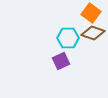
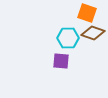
orange square: moved 4 px left; rotated 18 degrees counterclockwise
purple square: rotated 30 degrees clockwise
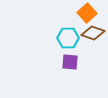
orange square: rotated 30 degrees clockwise
purple square: moved 9 px right, 1 px down
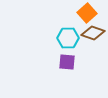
purple square: moved 3 px left
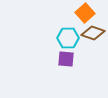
orange square: moved 2 px left
purple square: moved 1 px left, 3 px up
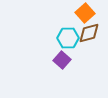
brown diamond: moved 4 px left; rotated 35 degrees counterclockwise
purple square: moved 4 px left, 1 px down; rotated 36 degrees clockwise
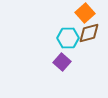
purple square: moved 2 px down
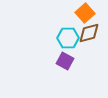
purple square: moved 3 px right, 1 px up; rotated 12 degrees counterclockwise
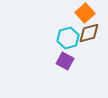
cyan hexagon: rotated 15 degrees counterclockwise
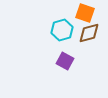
orange square: rotated 30 degrees counterclockwise
cyan hexagon: moved 6 px left, 8 px up
